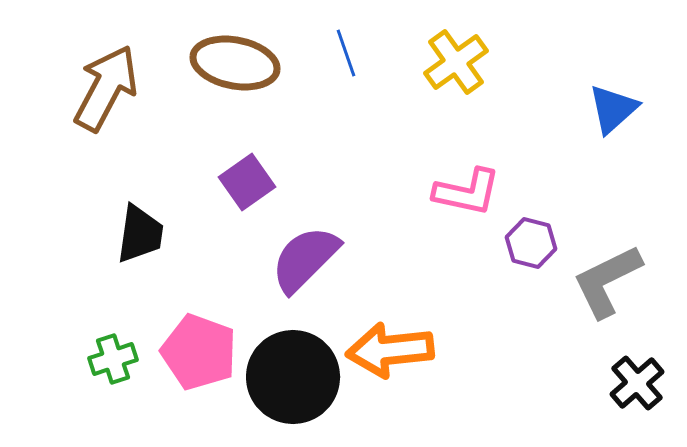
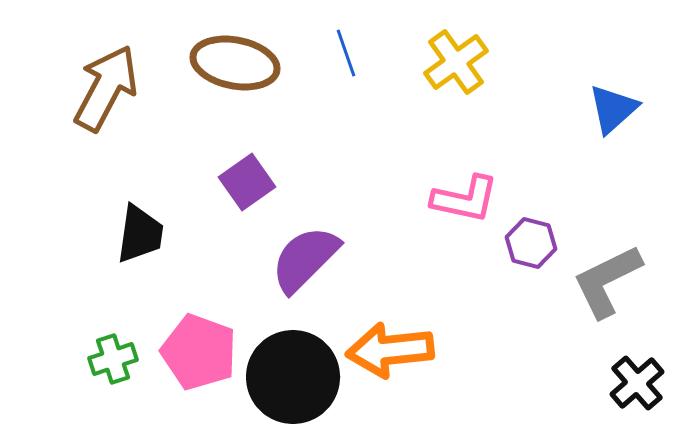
pink L-shape: moved 2 px left, 7 px down
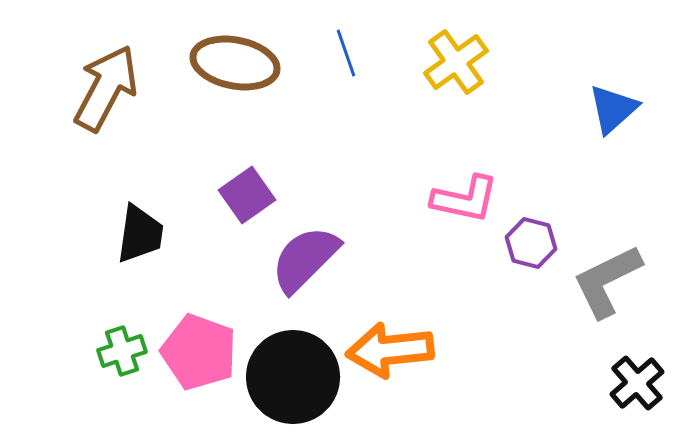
purple square: moved 13 px down
green cross: moved 9 px right, 8 px up
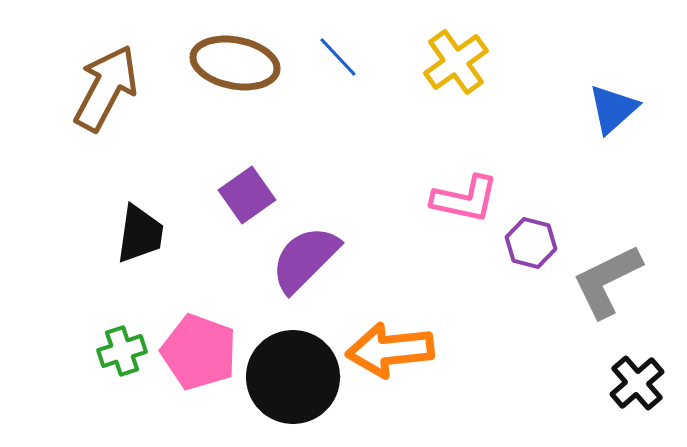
blue line: moved 8 px left, 4 px down; rotated 24 degrees counterclockwise
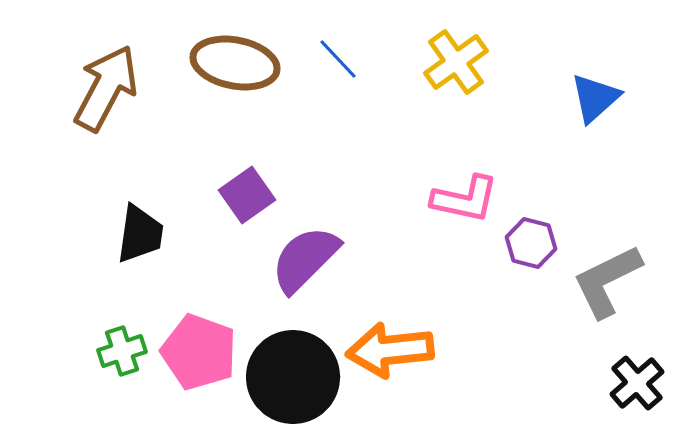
blue line: moved 2 px down
blue triangle: moved 18 px left, 11 px up
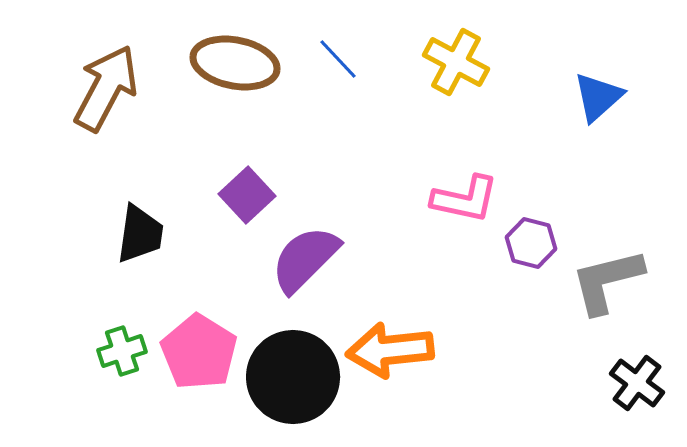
yellow cross: rotated 26 degrees counterclockwise
blue triangle: moved 3 px right, 1 px up
purple square: rotated 8 degrees counterclockwise
gray L-shape: rotated 12 degrees clockwise
pink pentagon: rotated 12 degrees clockwise
black cross: rotated 12 degrees counterclockwise
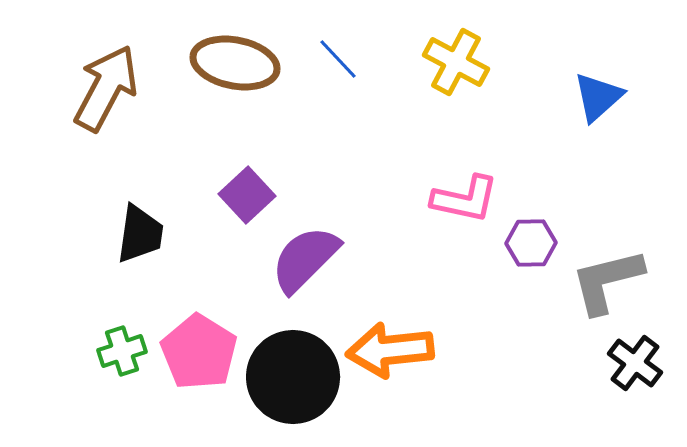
purple hexagon: rotated 15 degrees counterclockwise
black cross: moved 2 px left, 20 px up
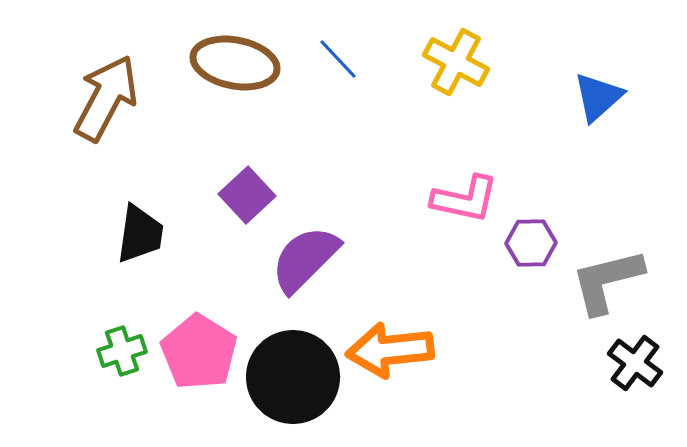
brown arrow: moved 10 px down
